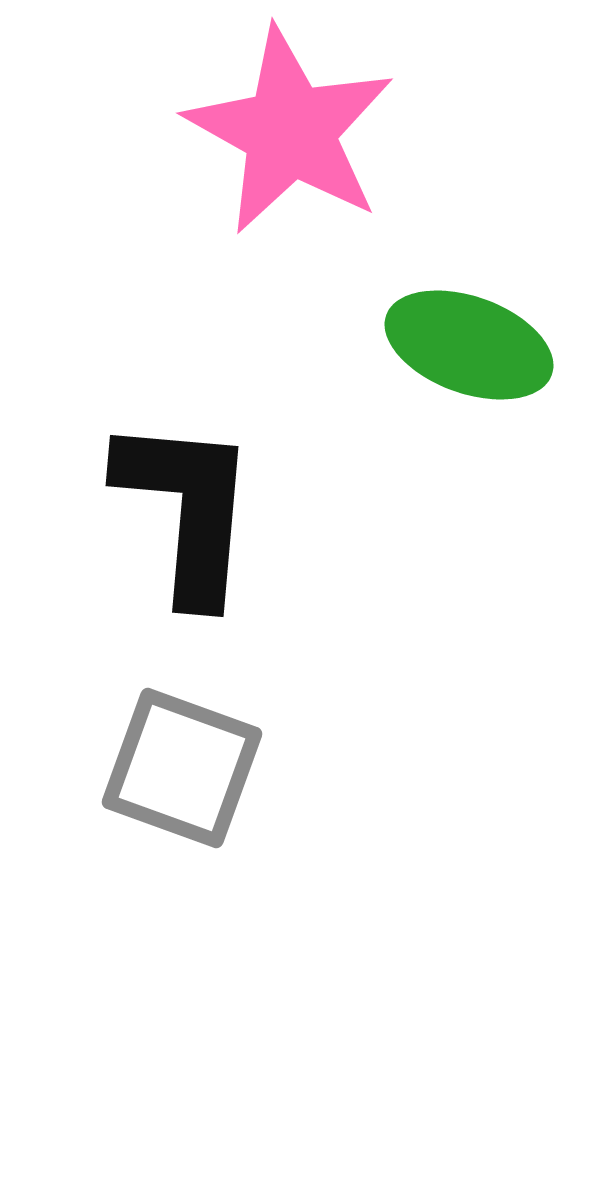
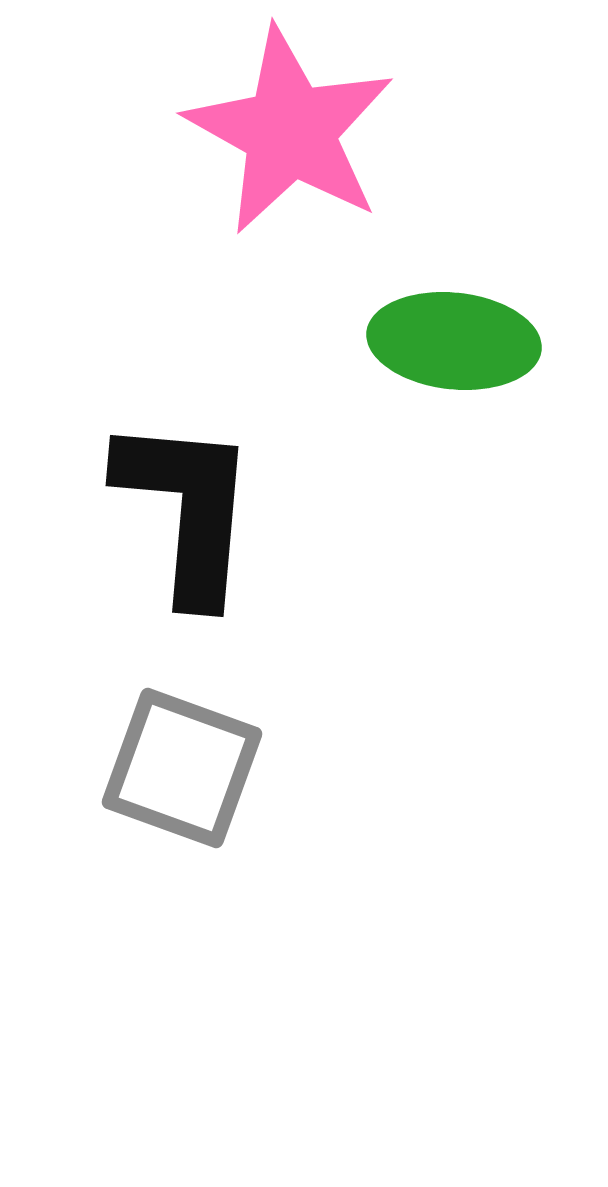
green ellipse: moved 15 px left, 4 px up; rotated 14 degrees counterclockwise
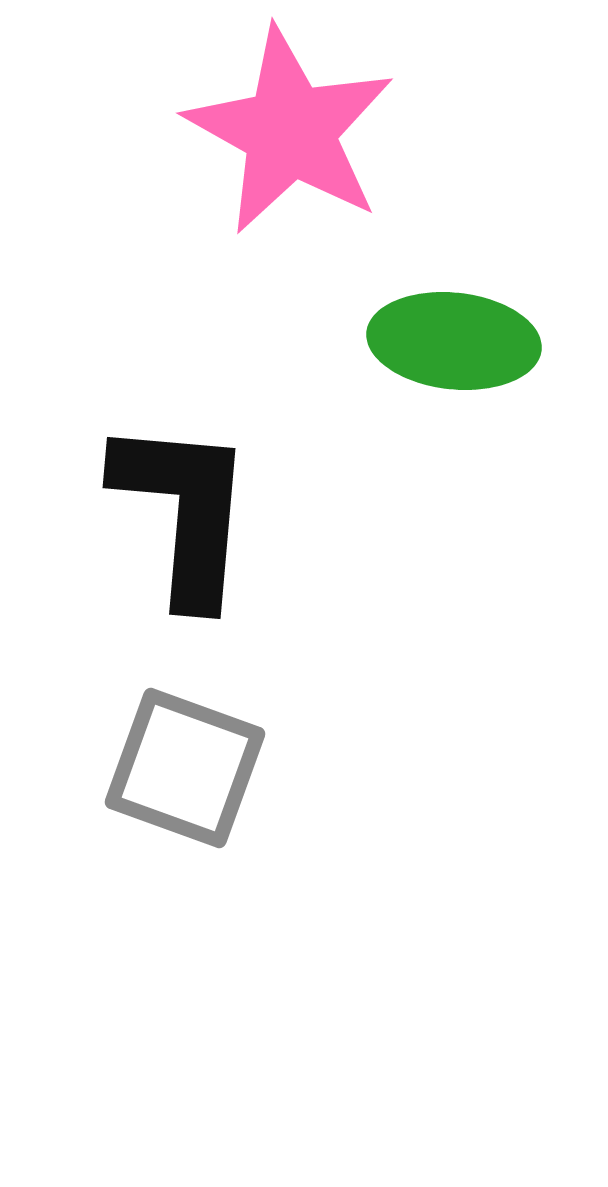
black L-shape: moved 3 px left, 2 px down
gray square: moved 3 px right
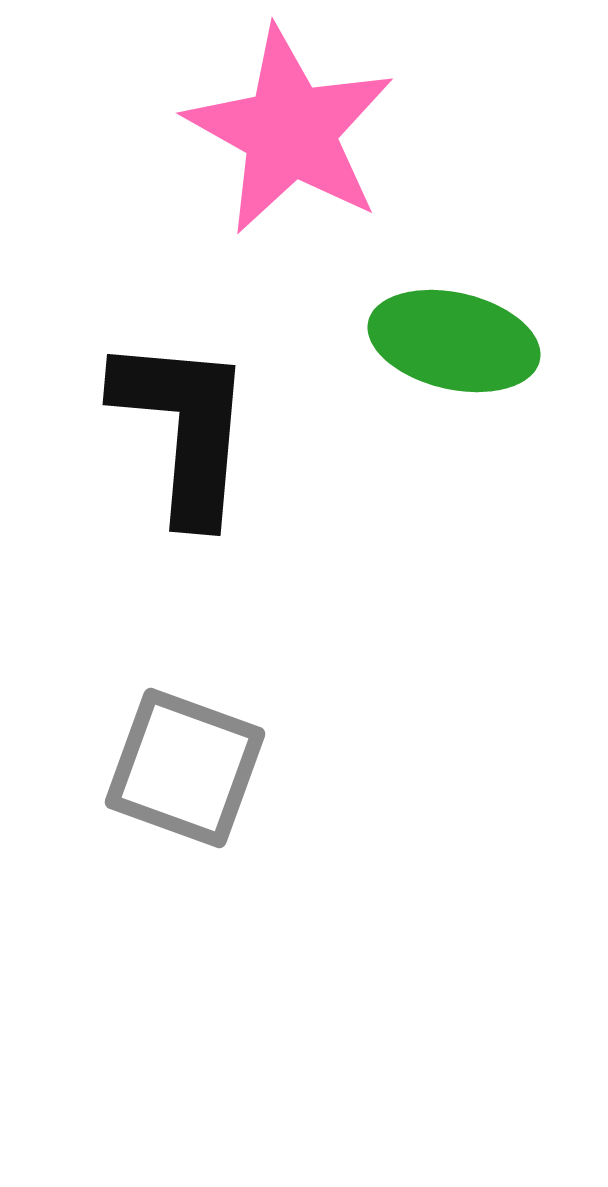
green ellipse: rotated 7 degrees clockwise
black L-shape: moved 83 px up
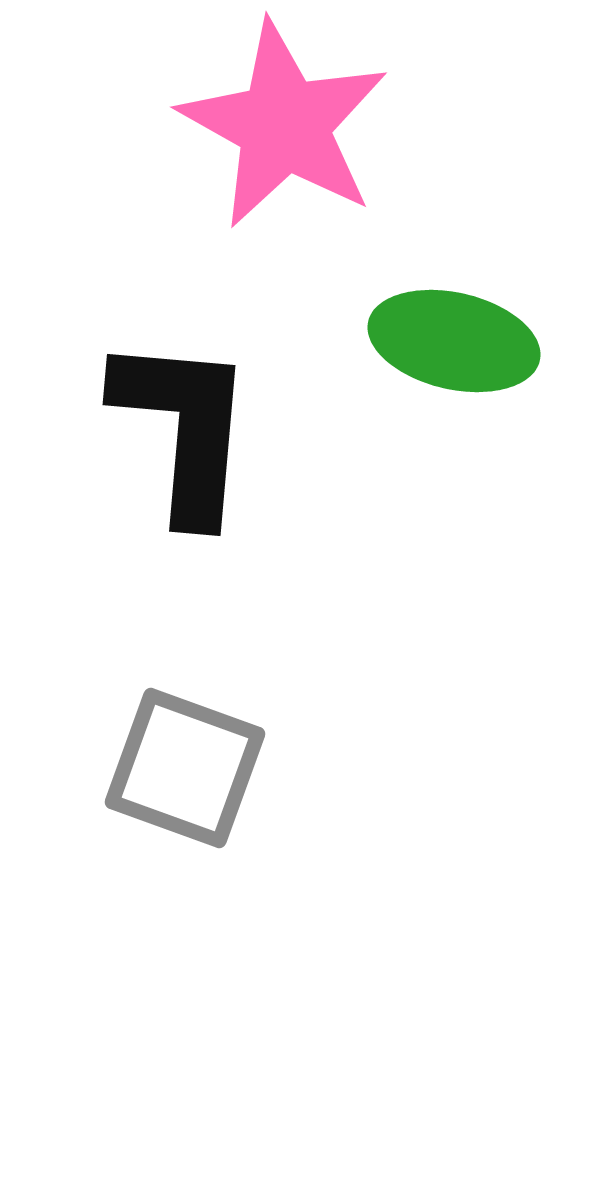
pink star: moved 6 px left, 6 px up
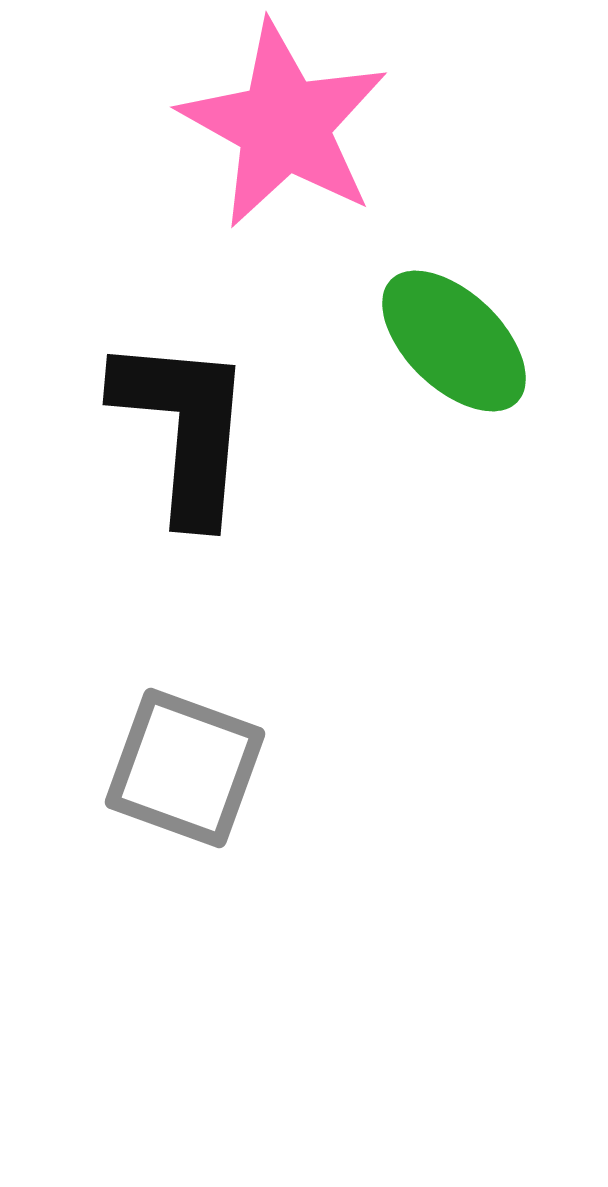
green ellipse: rotated 31 degrees clockwise
